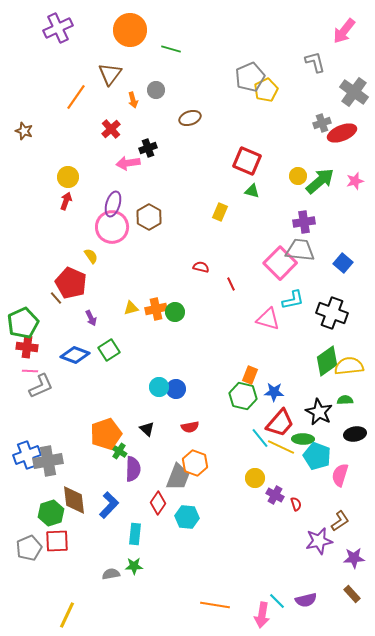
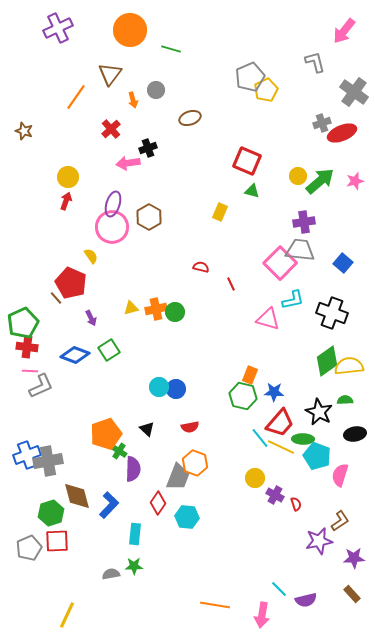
brown diamond at (74, 500): moved 3 px right, 4 px up; rotated 8 degrees counterclockwise
cyan line at (277, 601): moved 2 px right, 12 px up
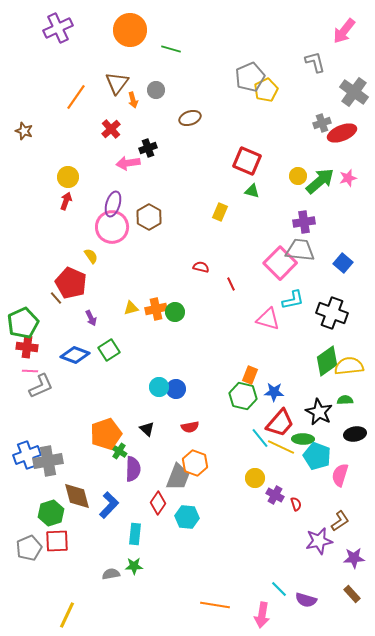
brown triangle at (110, 74): moved 7 px right, 9 px down
pink star at (355, 181): moved 7 px left, 3 px up
purple semicircle at (306, 600): rotated 30 degrees clockwise
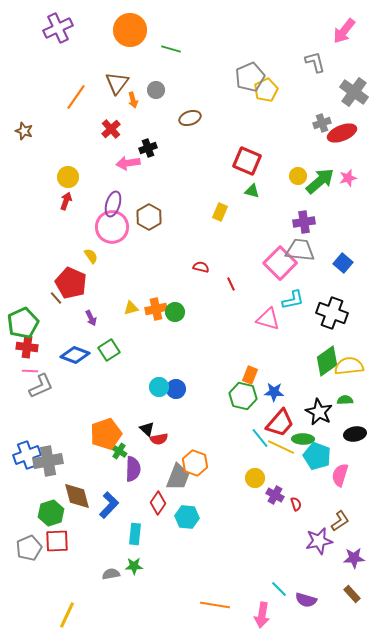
red semicircle at (190, 427): moved 31 px left, 12 px down
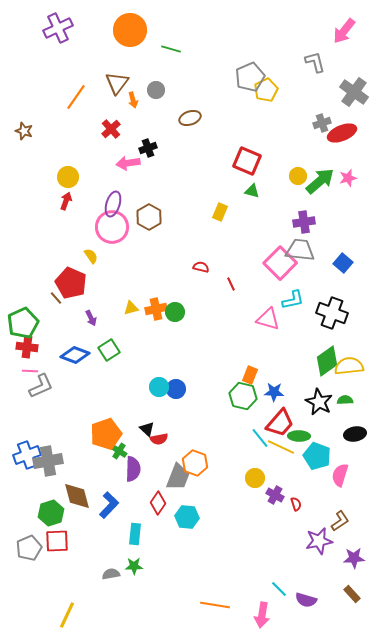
black star at (319, 412): moved 10 px up
green ellipse at (303, 439): moved 4 px left, 3 px up
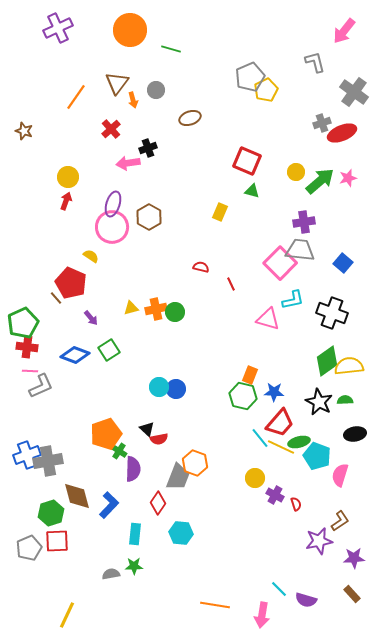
yellow circle at (298, 176): moved 2 px left, 4 px up
yellow semicircle at (91, 256): rotated 21 degrees counterclockwise
purple arrow at (91, 318): rotated 14 degrees counterclockwise
green ellipse at (299, 436): moved 6 px down; rotated 15 degrees counterclockwise
cyan hexagon at (187, 517): moved 6 px left, 16 px down
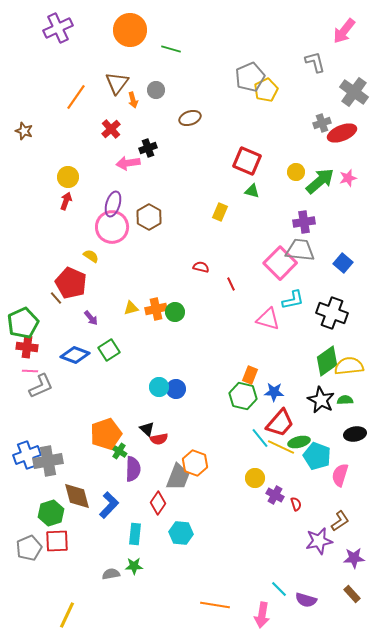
black star at (319, 402): moved 2 px right, 2 px up
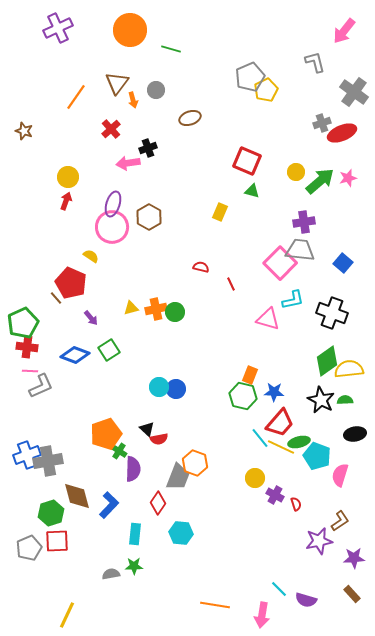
yellow semicircle at (349, 366): moved 3 px down
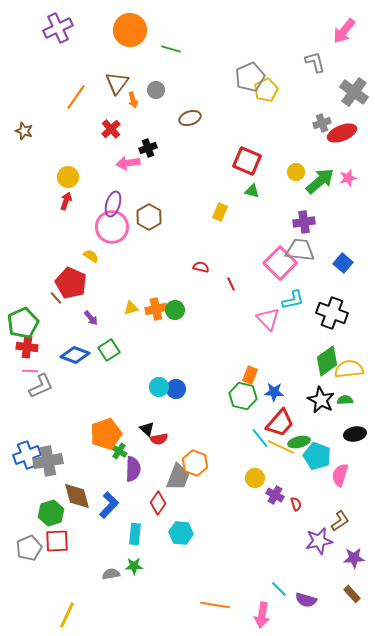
green circle at (175, 312): moved 2 px up
pink triangle at (268, 319): rotated 30 degrees clockwise
